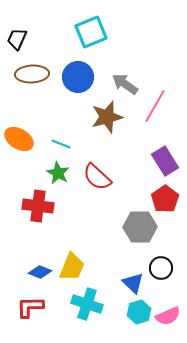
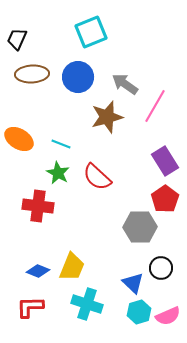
blue diamond: moved 2 px left, 1 px up
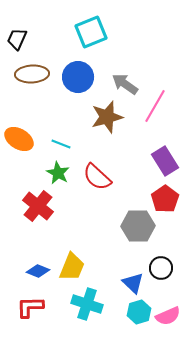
red cross: rotated 32 degrees clockwise
gray hexagon: moved 2 px left, 1 px up
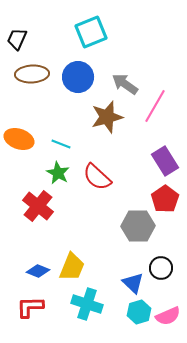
orange ellipse: rotated 12 degrees counterclockwise
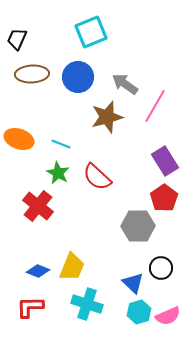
red pentagon: moved 1 px left, 1 px up
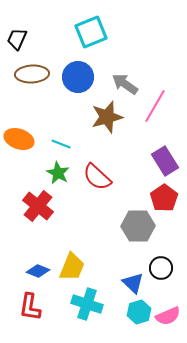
red L-shape: rotated 80 degrees counterclockwise
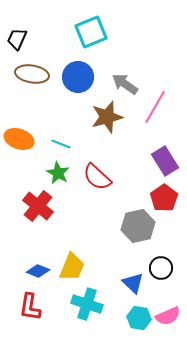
brown ellipse: rotated 12 degrees clockwise
pink line: moved 1 px down
gray hexagon: rotated 12 degrees counterclockwise
cyan hexagon: moved 6 px down; rotated 25 degrees clockwise
